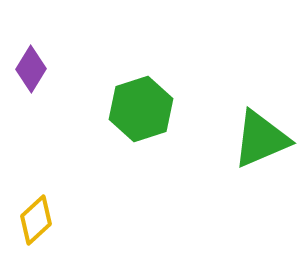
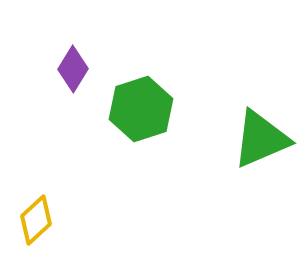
purple diamond: moved 42 px right
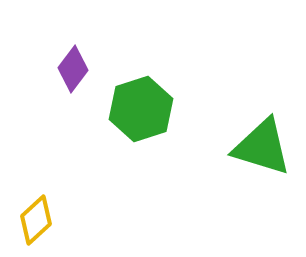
purple diamond: rotated 6 degrees clockwise
green triangle: moved 1 px right, 8 px down; rotated 40 degrees clockwise
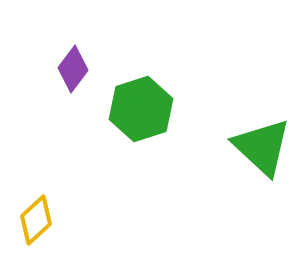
green triangle: rotated 26 degrees clockwise
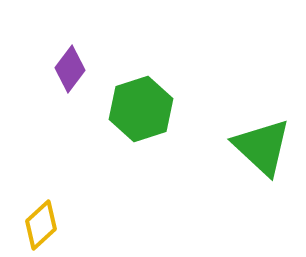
purple diamond: moved 3 px left
yellow diamond: moved 5 px right, 5 px down
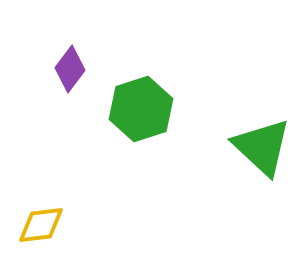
yellow diamond: rotated 36 degrees clockwise
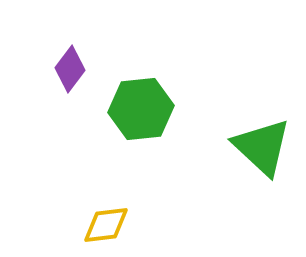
green hexagon: rotated 12 degrees clockwise
yellow diamond: moved 65 px right
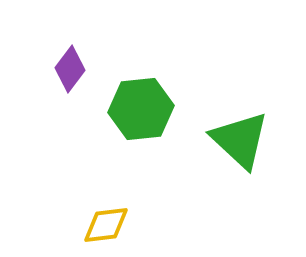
green triangle: moved 22 px left, 7 px up
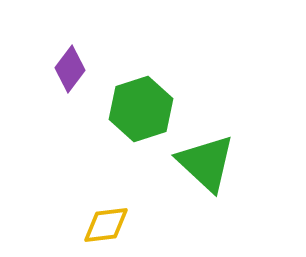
green hexagon: rotated 12 degrees counterclockwise
green triangle: moved 34 px left, 23 px down
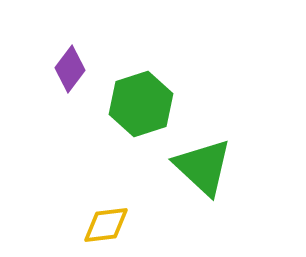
green hexagon: moved 5 px up
green triangle: moved 3 px left, 4 px down
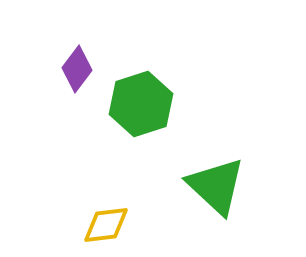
purple diamond: moved 7 px right
green triangle: moved 13 px right, 19 px down
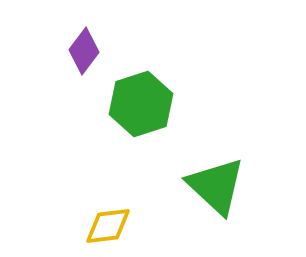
purple diamond: moved 7 px right, 18 px up
yellow diamond: moved 2 px right, 1 px down
